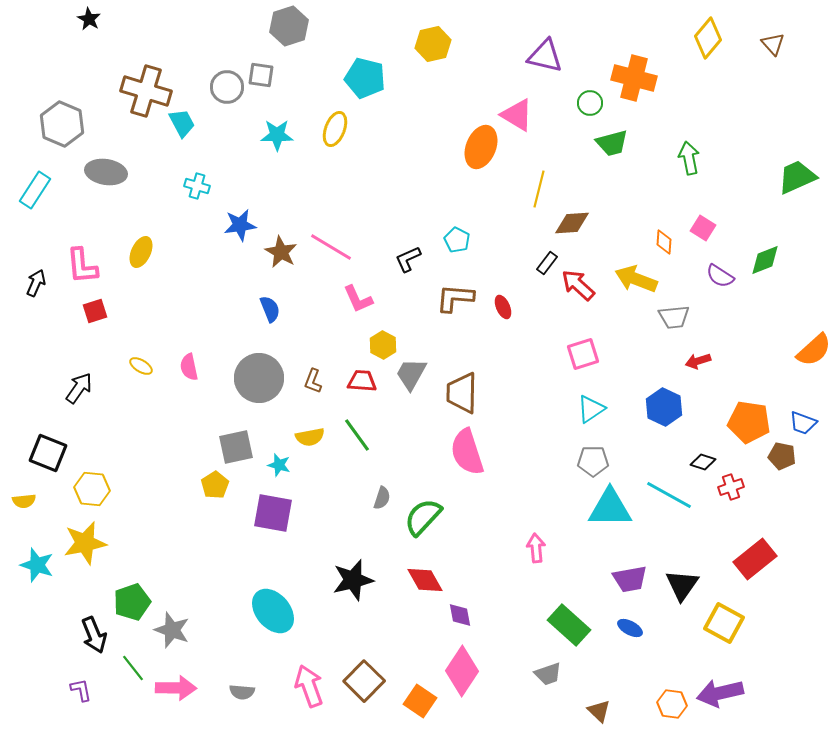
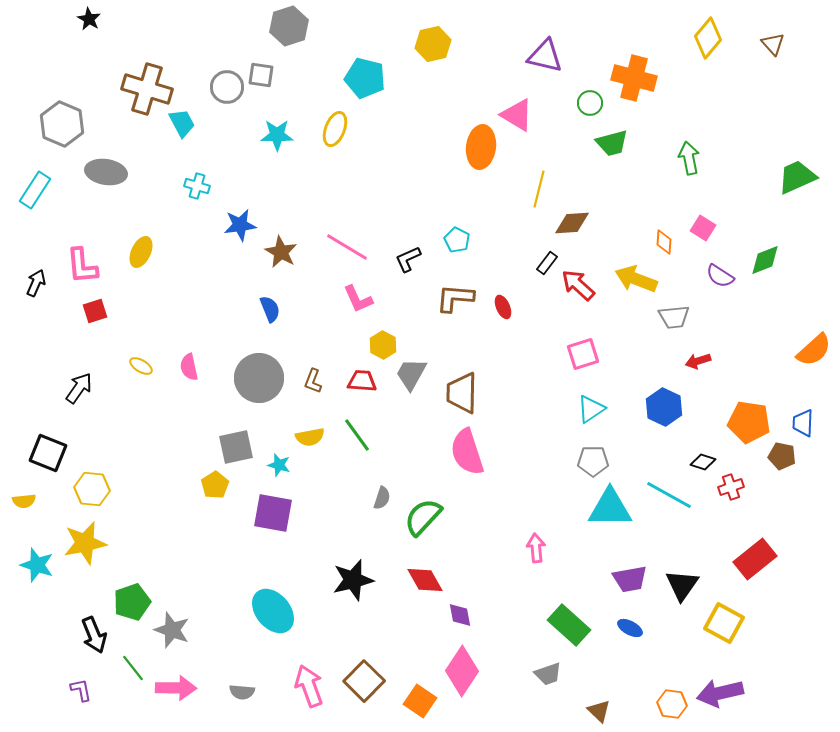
brown cross at (146, 91): moved 1 px right, 2 px up
orange ellipse at (481, 147): rotated 15 degrees counterclockwise
pink line at (331, 247): moved 16 px right
blue trapezoid at (803, 423): rotated 72 degrees clockwise
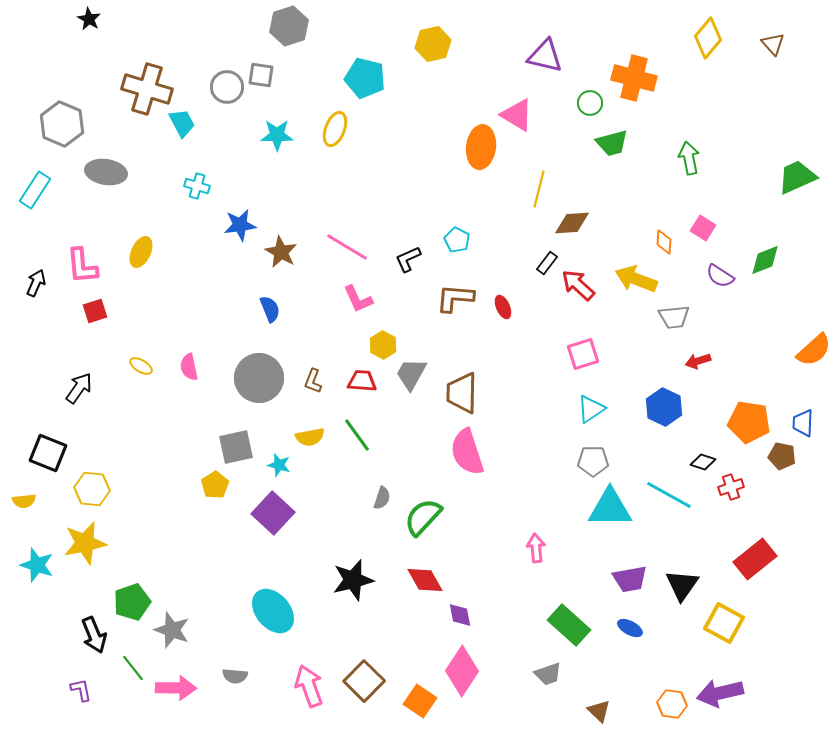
purple square at (273, 513): rotated 33 degrees clockwise
gray semicircle at (242, 692): moved 7 px left, 16 px up
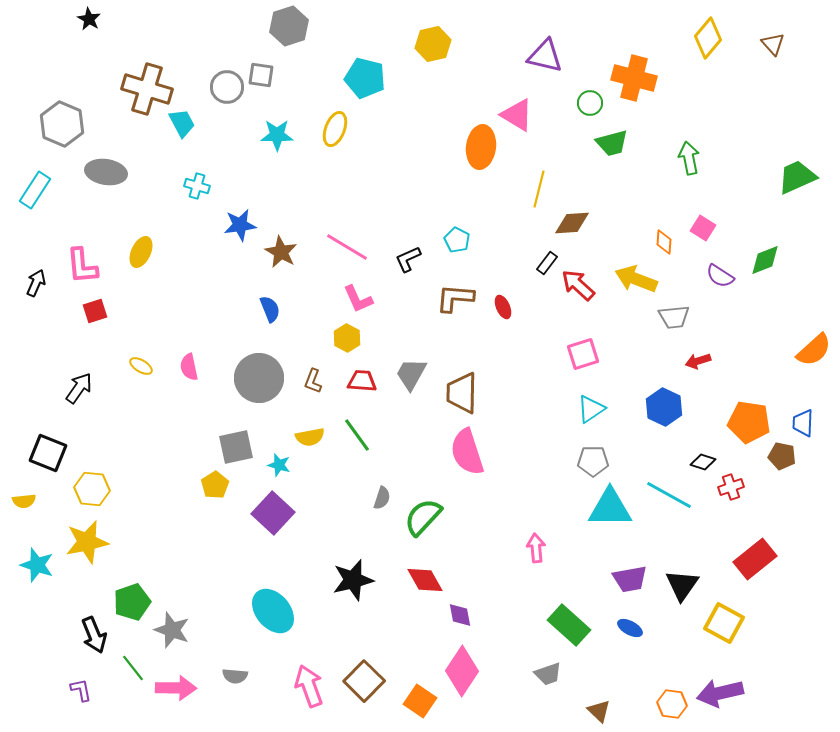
yellow hexagon at (383, 345): moved 36 px left, 7 px up
yellow star at (85, 543): moved 2 px right, 1 px up
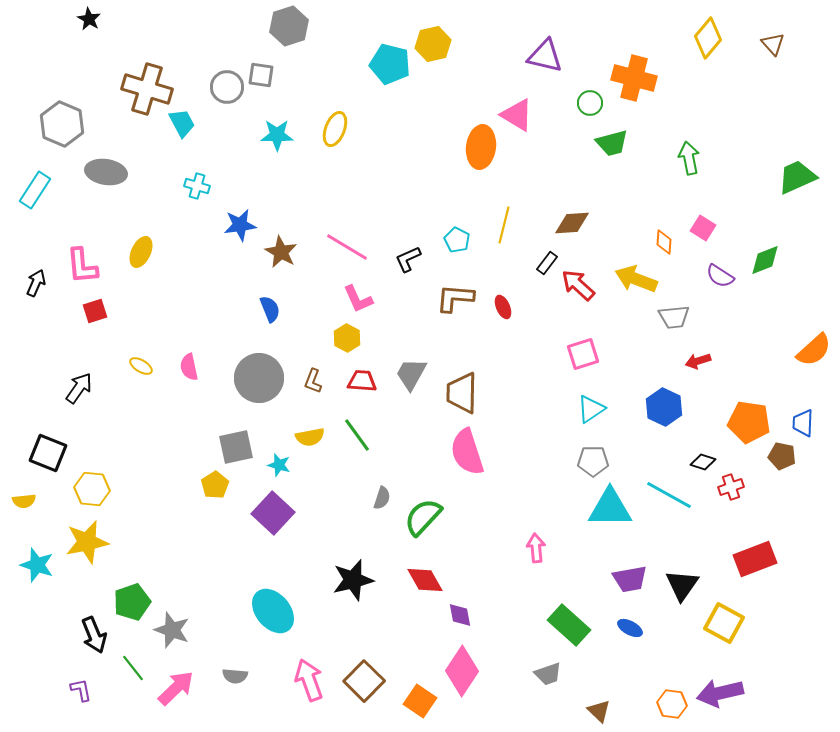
cyan pentagon at (365, 78): moved 25 px right, 14 px up
yellow line at (539, 189): moved 35 px left, 36 px down
red rectangle at (755, 559): rotated 18 degrees clockwise
pink arrow at (309, 686): moved 6 px up
pink arrow at (176, 688): rotated 45 degrees counterclockwise
